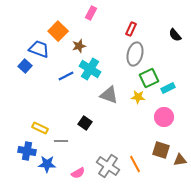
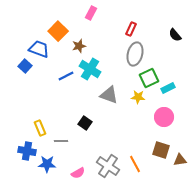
yellow rectangle: rotated 42 degrees clockwise
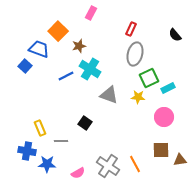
brown square: rotated 18 degrees counterclockwise
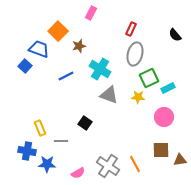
cyan cross: moved 10 px right
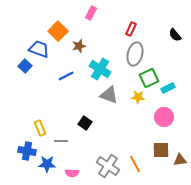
pink semicircle: moved 6 px left; rotated 32 degrees clockwise
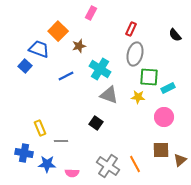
green square: moved 1 px up; rotated 30 degrees clockwise
black square: moved 11 px right
blue cross: moved 3 px left, 2 px down
brown triangle: rotated 32 degrees counterclockwise
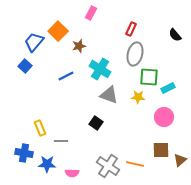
blue trapezoid: moved 5 px left, 7 px up; rotated 70 degrees counterclockwise
orange line: rotated 48 degrees counterclockwise
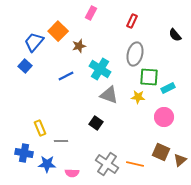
red rectangle: moved 1 px right, 8 px up
brown square: moved 2 px down; rotated 24 degrees clockwise
gray cross: moved 1 px left, 2 px up
